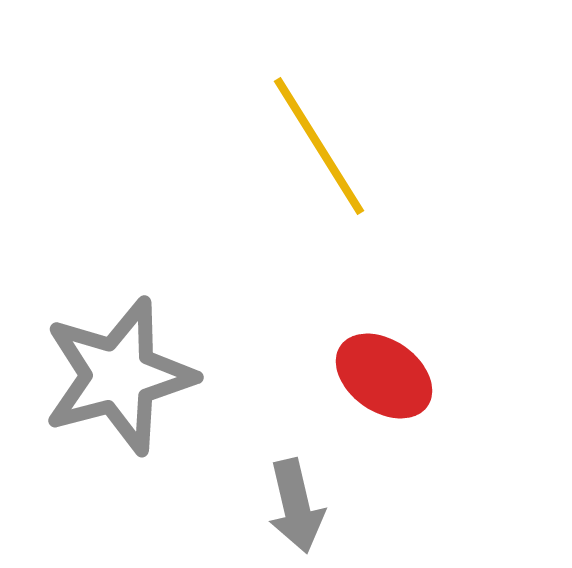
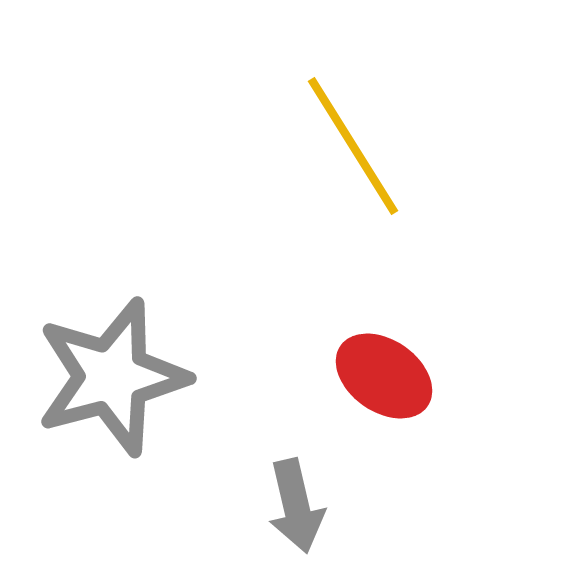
yellow line: moved 34 px right
gray star: moved 7 px left, 1 px down
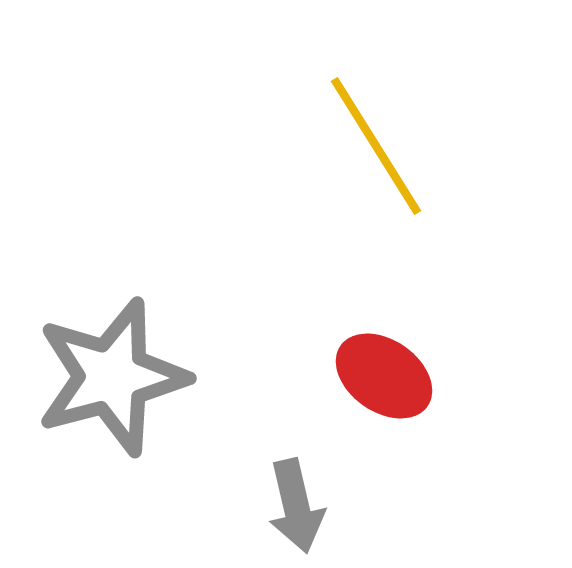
yellow line: moved 23 px right
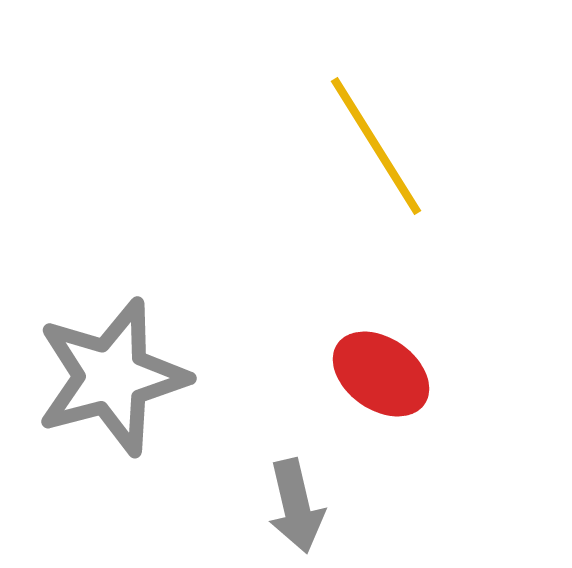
red ellipse: moved 3 px left, 2 px up
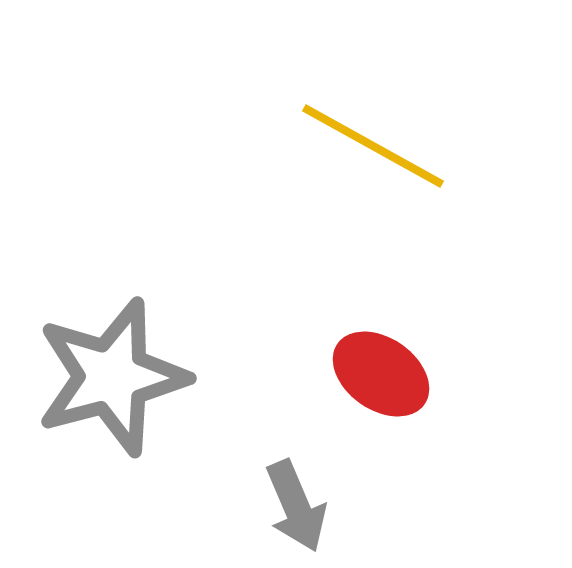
yellow line: moved 3 px left; rotated 29 degrees counterclockwise
gray arrow: rotated 10 degrees counterclockwise
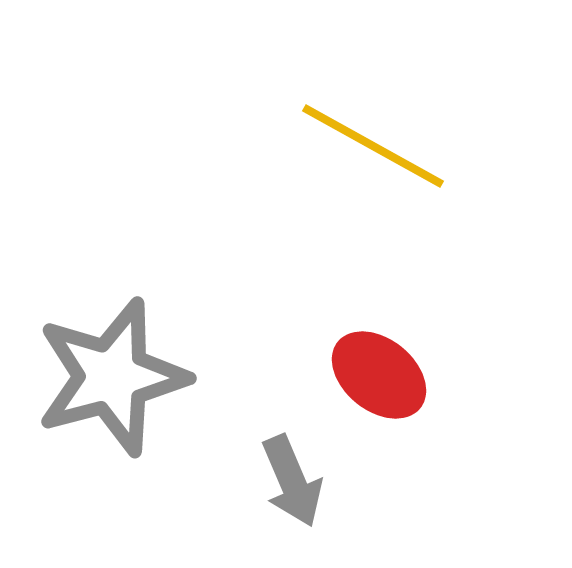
red ellipse: moved 2 px left, 1 px down; rotated 4 degrees clockwise
gray arrow: moved 4 px left, 25 px up
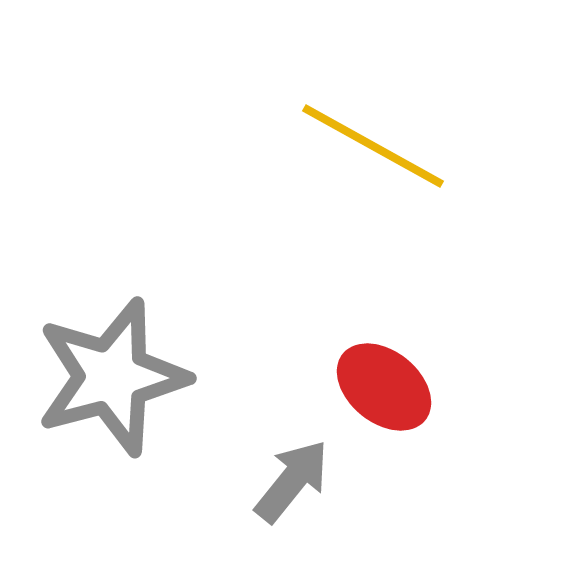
red ellipse: moved 5 px right, 12 px down
gray arrow: rotated 118 degrees counterclockwise
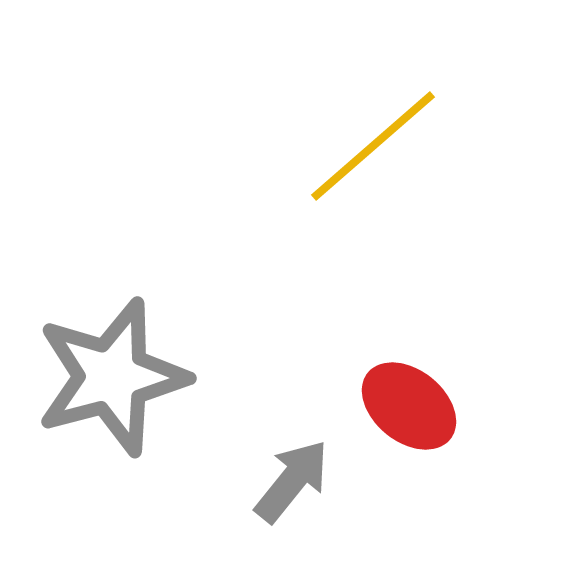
yellow line: rotated 70 degrees counterclockwise
red ellipse: moved 25 px right, 19 px down
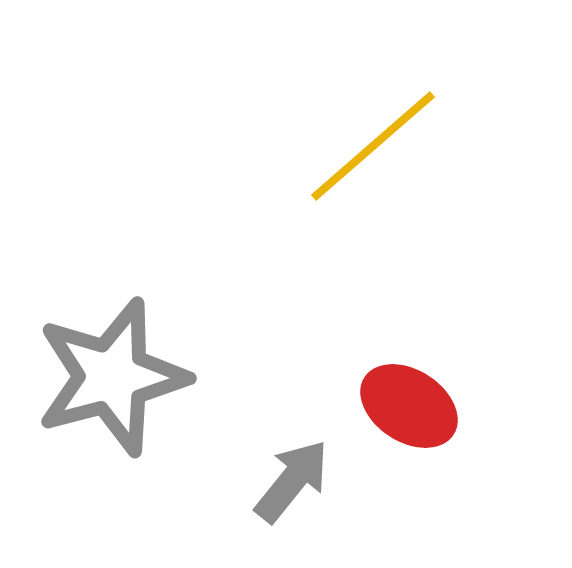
red ellipse: rotated 6 degrees counterclockwise
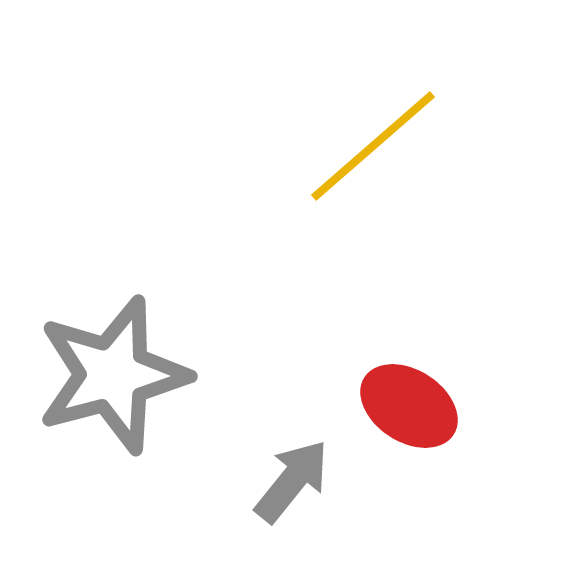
gray star: moved 1 px right, 2 px up
